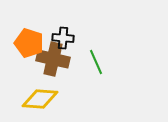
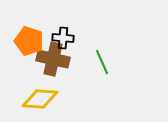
orange pentagon: moved 2 px up
green line: moved 6 px right
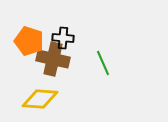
green line: moved 1 px right, 1 px down
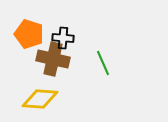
orange pentagon: moved 7 px up
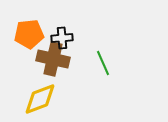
orange pentagon: rotated 24 degrees counterclockwise
black cross: moved 1 px left; rotated 10 degrees counterclockwise
yellow diamond: rotated 24 degrees counterclockwise
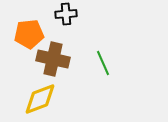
black cross: moved 4 px right, 24 px up
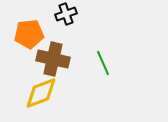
black cross: rotated 15 degrees counterclockwise
yellow diamond: moved 1 px right, 6 px up
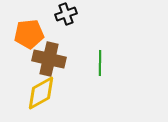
brown cross: moved 4 px left
green line: moved 3 px left; rotated 25 degrees clockwise
yellow diamond: rotated 9 degrees counterclockwise
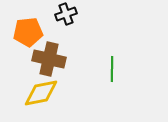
orange pentagon: moved 1 px left, 2 px up
green line: moved 12 px right, 6 px down
yellow diamond: rotated 18 degrees clockwise
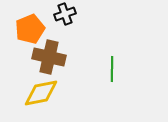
black cross: moved 1 px left
orange pentagon: moved 2 px right, 3 px up; rotated 16 degrees counterclockwise
brown cross: moved 2 px up
